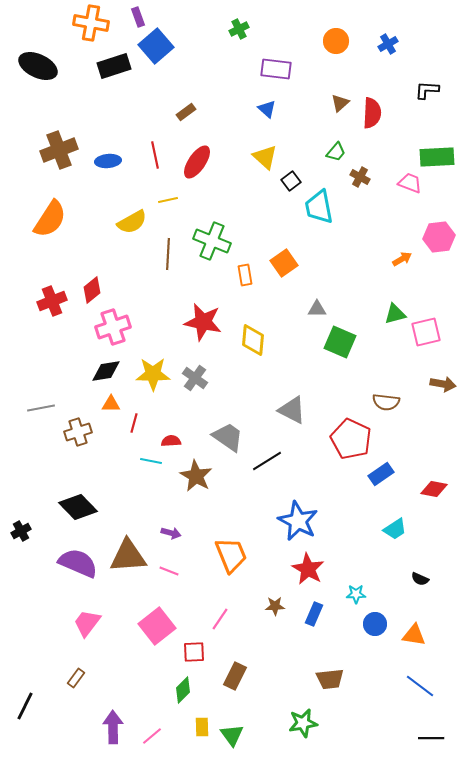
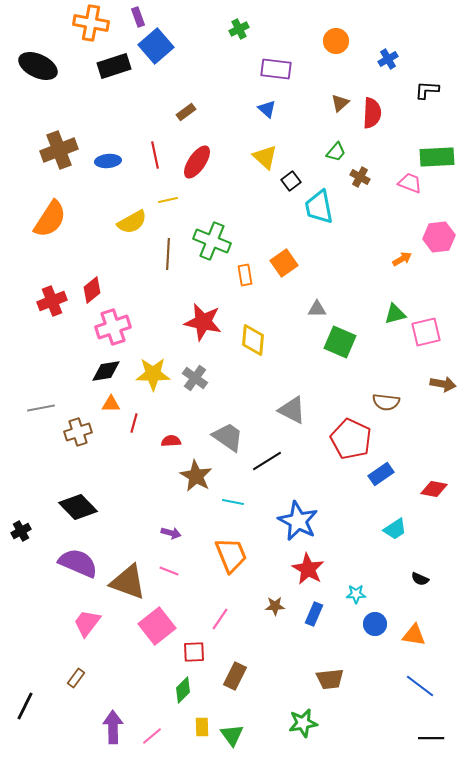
blue cross at (388, 44): moved 15 px down
cyan line at (151, 461): moved 82 px right, 41 px down
brown triangle at (128, 556): moved 26 px down; rotated 24 degrees clockwise
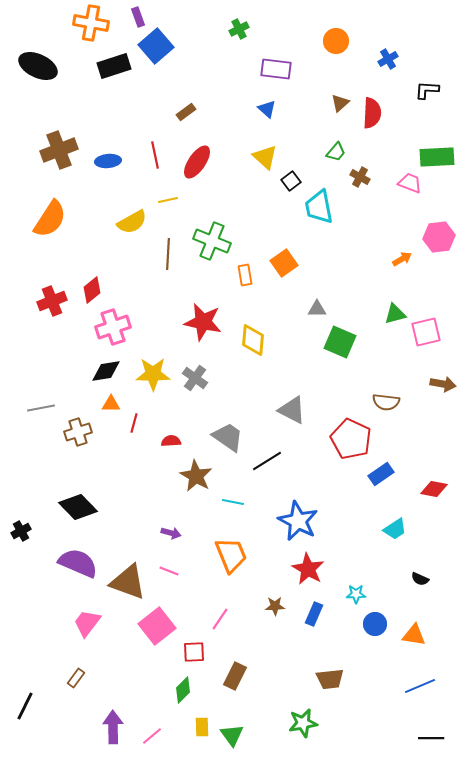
blue line at (420, 686): rotated 60 degrees counterclockwise
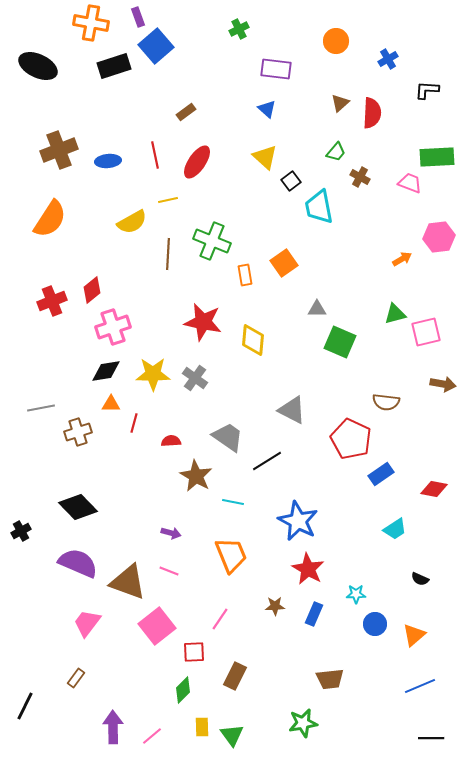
orange triangle at (414, 635): rotated 50 degrees counterclockwise
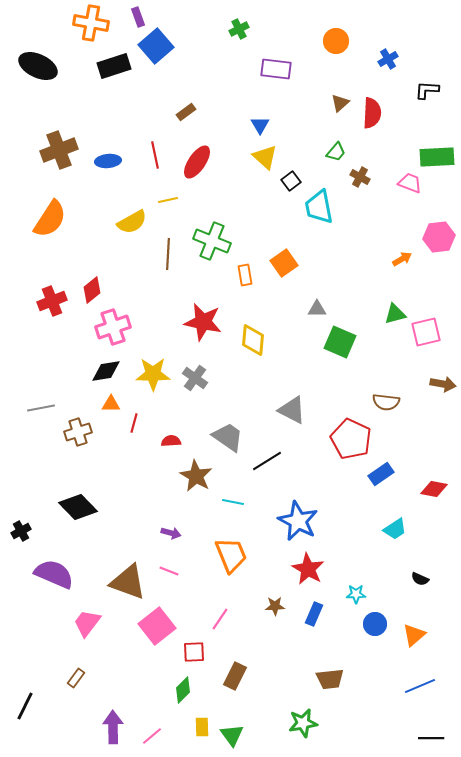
blue triangle at (267, 109): moved 7 px left, 16 px down; rotated 18 degrees clockwise
purple semicircle at (78, 563): moved 24 px left, 11 px down
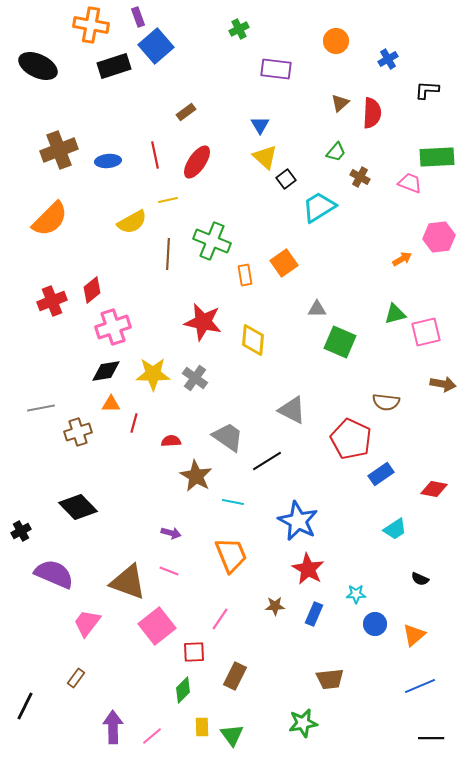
orange cross at (91, 23): moved 2 px down
black square at (291, 181): moved 5 px left, 2 px up
cyan trapezoid at (319, 207): rotated 69 degrees clockwise
orange semicircle at (50, 219): rotated 12 degrees clockwise
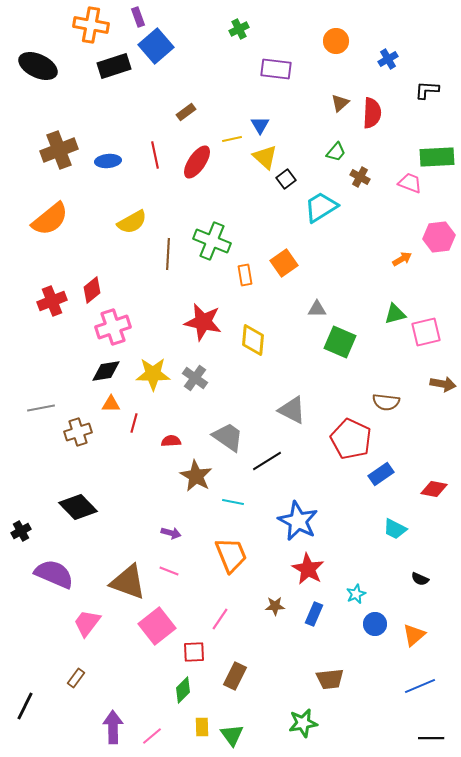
yellow line at (168, 200): moved 64 px right, 61 px up
cyan trapezoid at (319, 207): moved 2 px right
orange semicircle at (50, 219): rotated 6 degrees clockwise
cyan trapezoid at (395, 529): rotated 60 degrees clockwise
cyan star at (356, 594): rotated 24 degrees counterclockwise
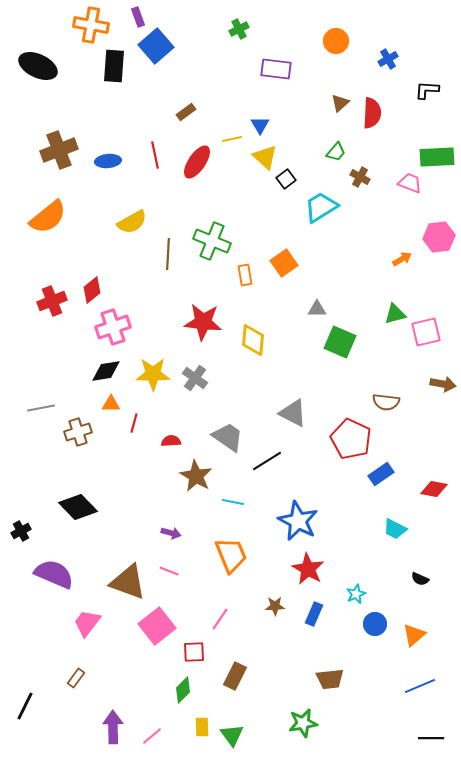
black rectangle at (114, 66): rotated 68 degrees counterclockwise
orange semicircle at (50, 219): moved 2 px left, 2 px up
red star at (203, 322): rotated 6 degrees counterclockwise
gray triangle at (292, 410): moved 1 px right, 3 px down
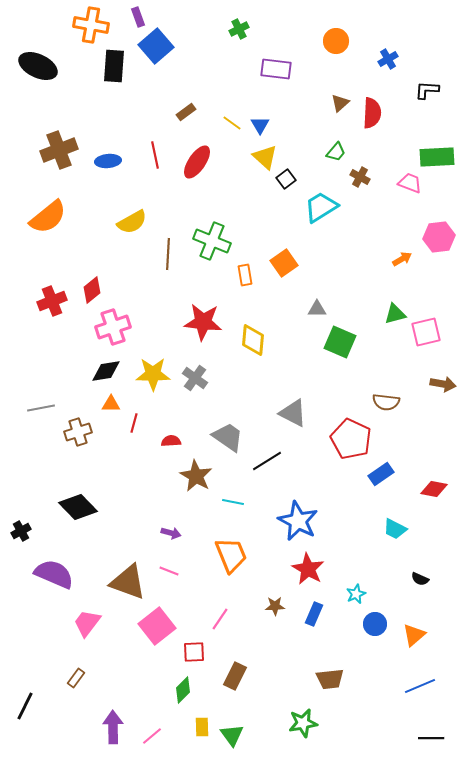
yellow line at (232, 139): moved 16 px up; rotated 48 degrees clockwise
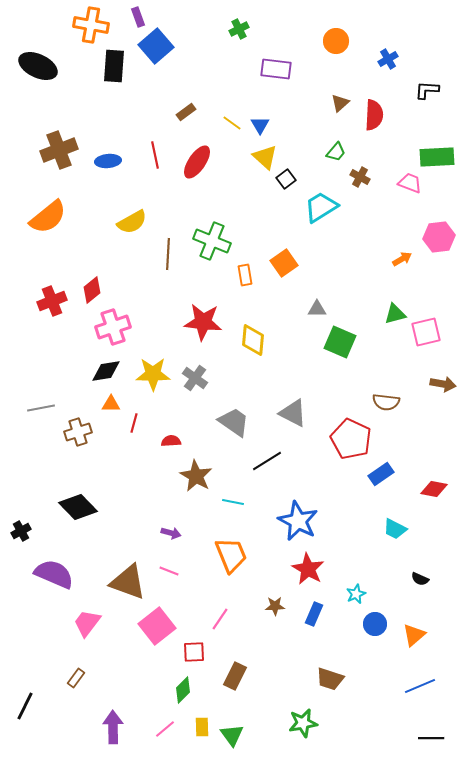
red semicircle at (372, 113): moved 2 px right, 2 px down
gray trapezoid at (228, 437): moved 6 px right, 15 px up
brown trapezoid at (330, 679): rotated 24 degrees clockwise
pink line at (152, 736): moved 13 px right, 7 px up
